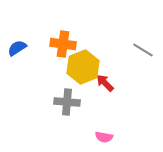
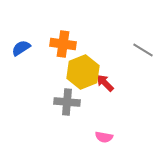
blue semicircle: moved 4 px right
yellow hexagon: moved 5 px down
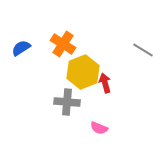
orange cross: rotated 25 degrees clockwise
red arrow: rotated 30 degrees clockwise
pink semicircle: moved 5 px left, 9 px up; rotated 12 degrees clockwise
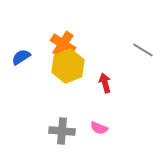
blue semicircle: moved 9 px down
yellow hexagon: moved 15 px left, 6 px up
gray cross: moved 5 px left, 29 px down
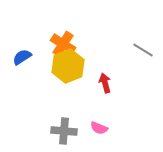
blue semicircle: moved 1 px right
gray cross: moved 2 px right
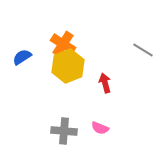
pink semicircle: moved 1 px right
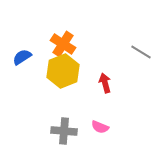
gray line: moved 2 px left, 2 px down
yellow hexagon: moved 5 px left, 5 px down
pink semicircle: moved 1 px up
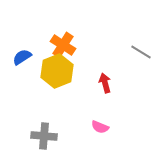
orange cross: moved 1 px down
yellow hexagon: moved 6 px left
gray cross: moved 20 px left, 5 px down
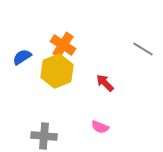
gray line: moved 2 px right, 3 px up
red arrow: rotated 30 degrees counterclockwise
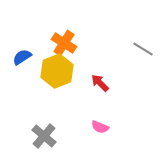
orange cross: moved 1 px right, 2 px up
red arrow: moved 5 px left
gray cross: rotated 35 degrees clockwise
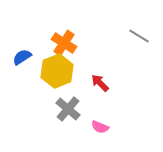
gray line: moved 4 px left, 13 px up
gray cross: moved 24 px right, 27 px up
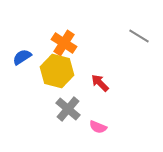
yellow hexagon: rotated 24 degrees counterclockwise
pink semicircle: moved 2 px left
